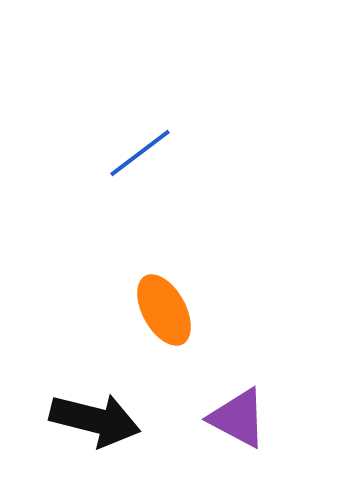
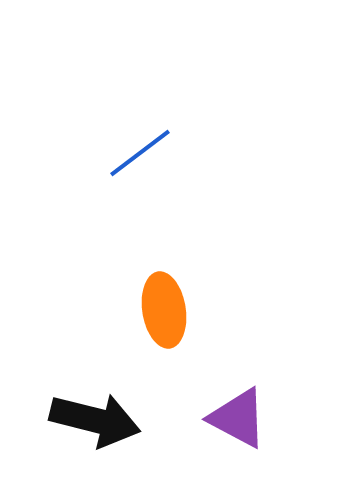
orange ellipse: rotated 20 degrees clockwise
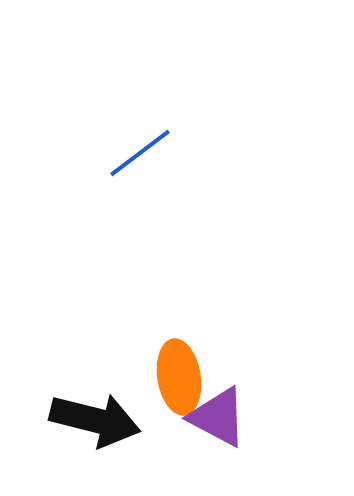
orange ellipse: moved 15 px right, 67 px down
purple triangle: moved 20 px left, 1 px up
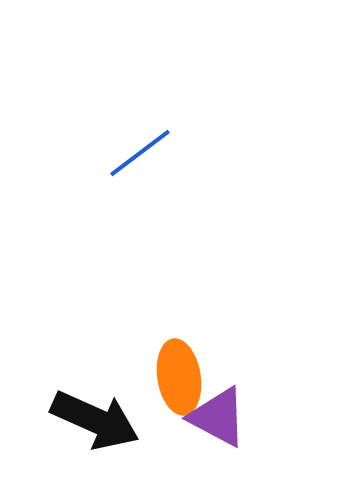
black arrow: rotated 10 degrees clockwise
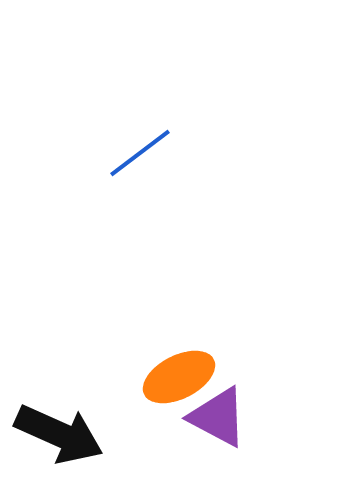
orange ellipse: rotated 72 degrees clockwise
black arrow: moved 36 px left, 14 px down
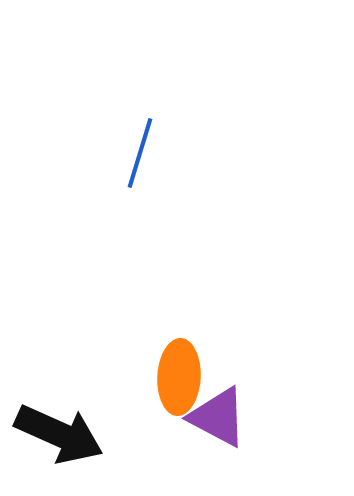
blue line: rotated 36 degrees counterclockwise
orange ellipse: rotated 60 degrees counterclockwise
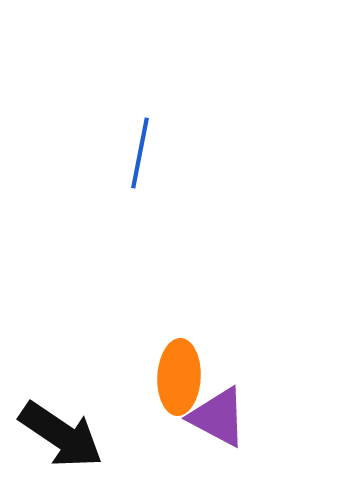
blue line: rotated 6 degrees counterclockwise
black arrow: moved 2 px right, 1 px down; rotated 10 degrees clockwise
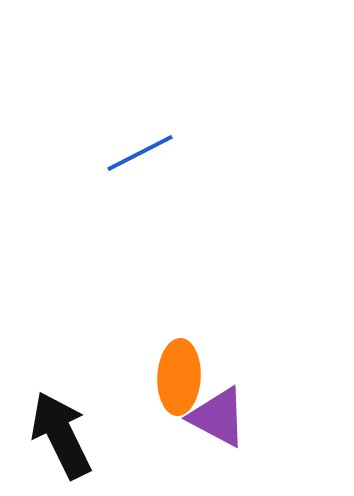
blue line: rotated 52 degrees clockwise
black arrow: rotated 150 degrees counterclockwise
